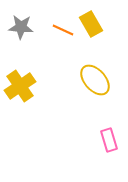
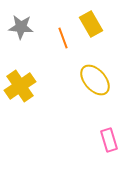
orange line: moved 8 px down; rotated 45 degrees clockwise
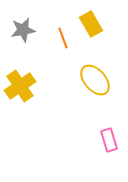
gray star: moved 2 px right, 3 px down; rotated 15 degrees counterclockwise
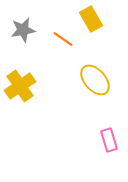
yellow rectangle: moved 5 px up
orange line: moved 1 px down; rotated 35 degrees counterclockwise
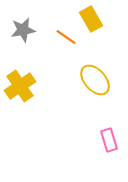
orange line: moved 3 px right, 2 px up
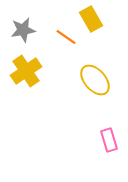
yellow cross: moved 6 px right, 15 px up
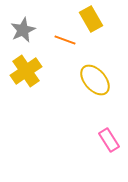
gray star: rotated 15 degrees counterclockwise
orange line: moved 1 px left, 3 px down; rotated 15 degrees counterclockwise
pink rectangle: rotated 15 degrees counterclockwise
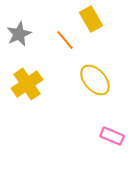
gray star: moved 4 px left, 4 px down
orange line: rotated 30 degrees clockwise
yellow cross: moved 1 px right, 13 px down
pink rectangle: moved 3 px right, 4 px up; rotated 35 degrees counterclockwise
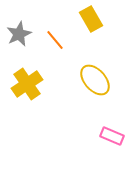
orange line: moved 10 px left
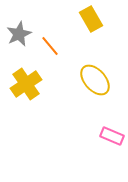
orange line: moved 5 px left, 6 px down
yellow cross: moved 1 px left
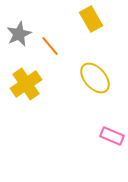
yellow ellipse: moved 2 px up
